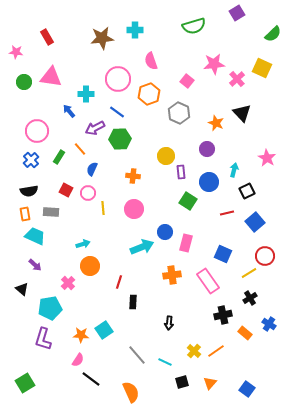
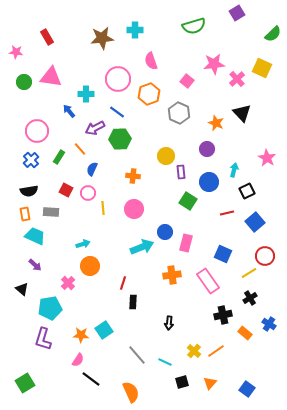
red line at (119, 282): moved 4 px right, 1 px down
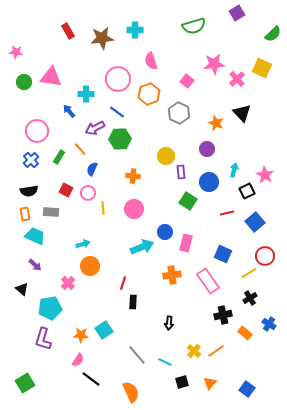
red rectangle at (47, 37): moved 21 px right, 6 px up
pink star at (267, 158): moved 2 px left, 17 px down
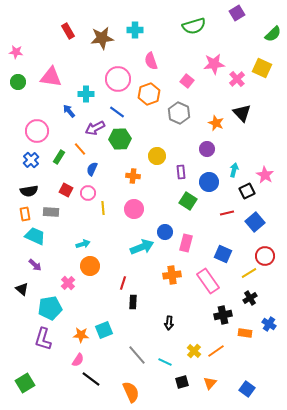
green circle at (24, 82): moved 6 px left
yellow circle at (166, 156): moved 9 px left
cyan square at (104, 330): rotated 12 degrees clockwise
orange rectangle at (245, 333): rotated 32 degrees counterclockwise
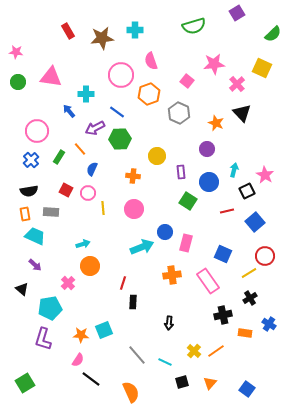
pink circle at (118, 79): moved 3 px right, 4 px up
pink cross at (237, 79): moved 5 px down
red line at (227, 213): moved 2 px up
